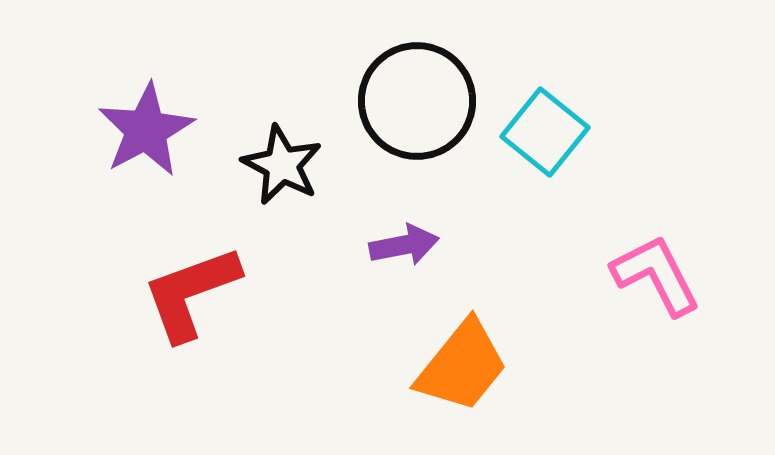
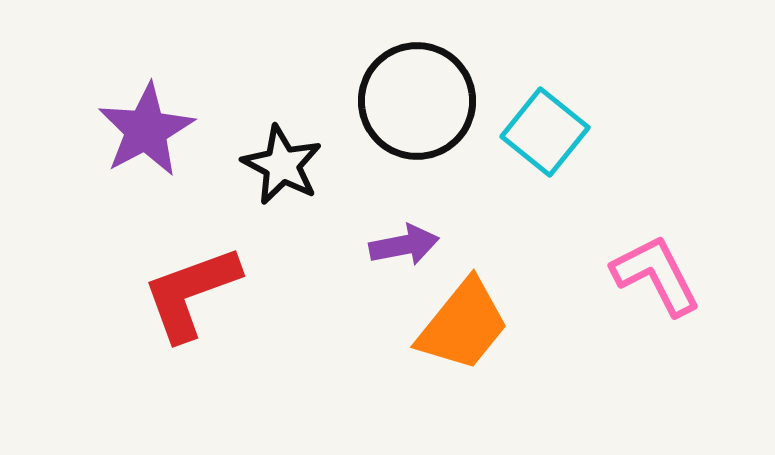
orange trapezoid: moved 1 px right, 41 px up
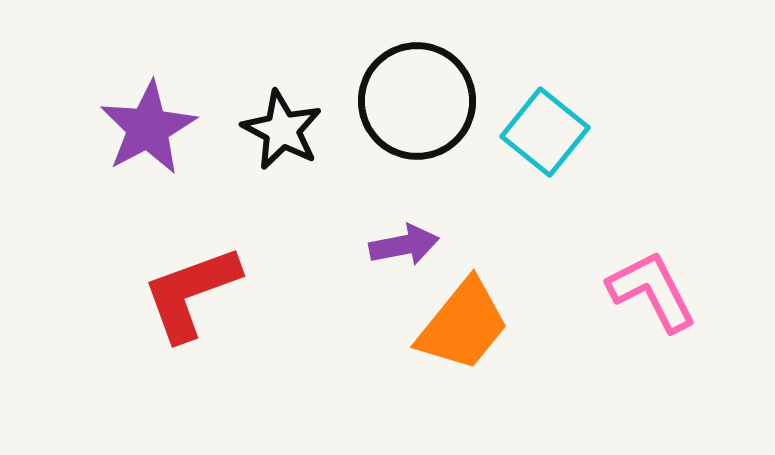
purple star: moved 2 px right, 2 px up
black star: moved 35 px up
pink L-shape: moved 4 px left, 16 px down
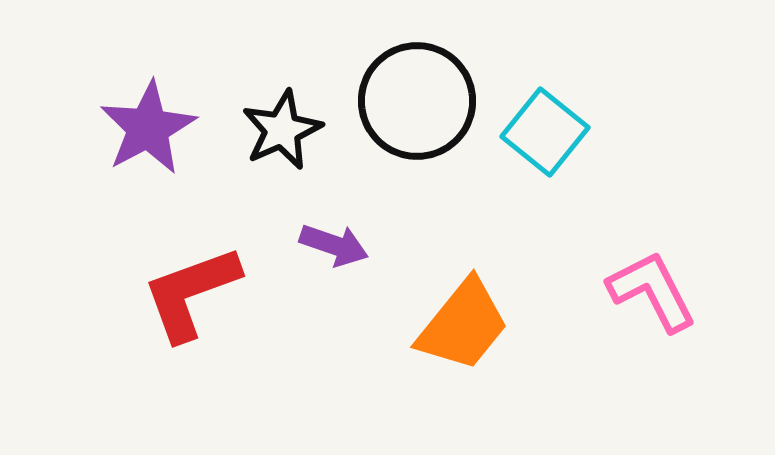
black star: rotated 20 degrees clockwise
purple arrow: moved 70 px left; rotated 30 degrees clockwise
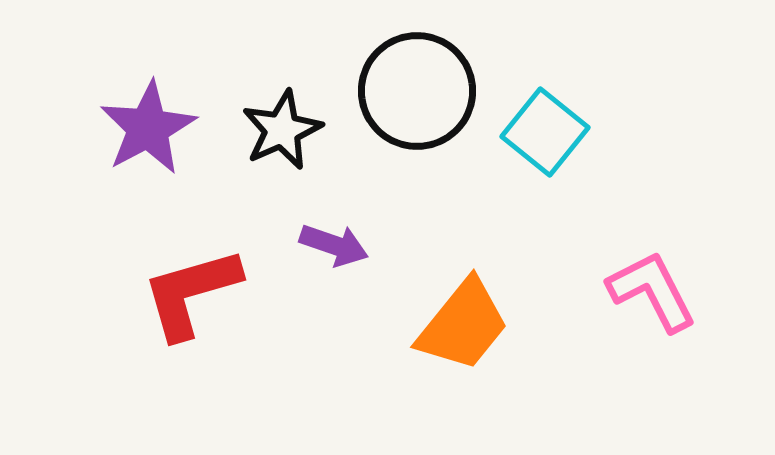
black circle: moved 10 px up
red L-shape: rotated 4 degrees clockwise
